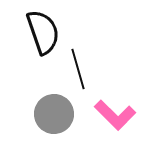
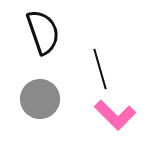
black line: moved 22 px right
gray circle: moved 14 px left, 15 px up
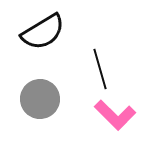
black semicircle: rotated 78 degrees clockwise
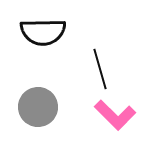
black semicircle: rotated 30 degrees clockwise
gray circle: moved 2 px left, 8 px down
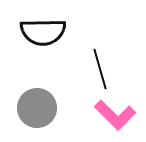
gray circle: moved 1 px left, 1 px down
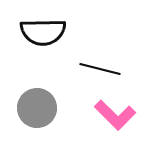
black line: rotated 60 degrees counterclockwise
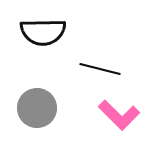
pink L-shape: moved 4 px right
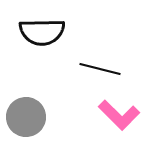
black semicircle: moved 1 px left
gray circle: moved 11 px left, 9 px down
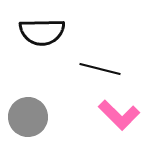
gray circle: moved 2 px right
